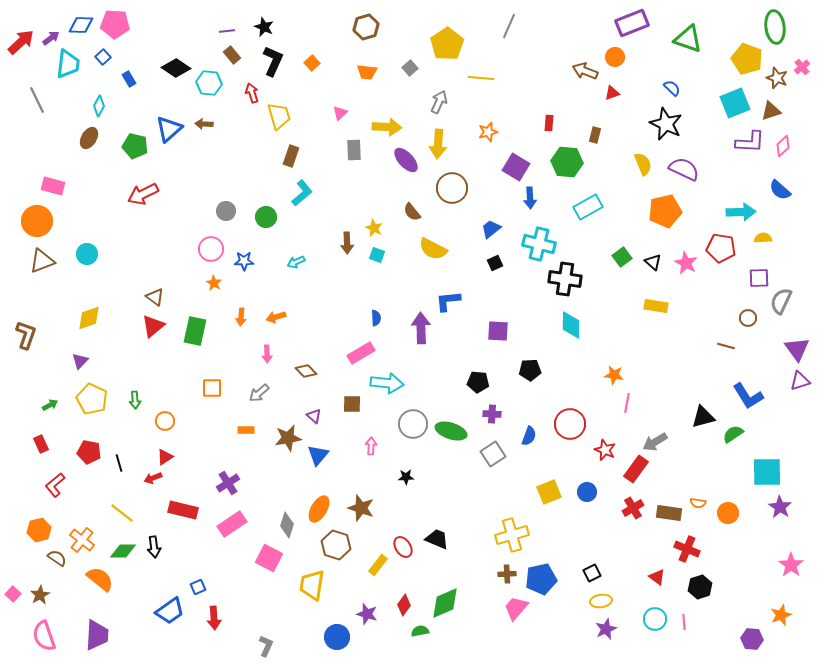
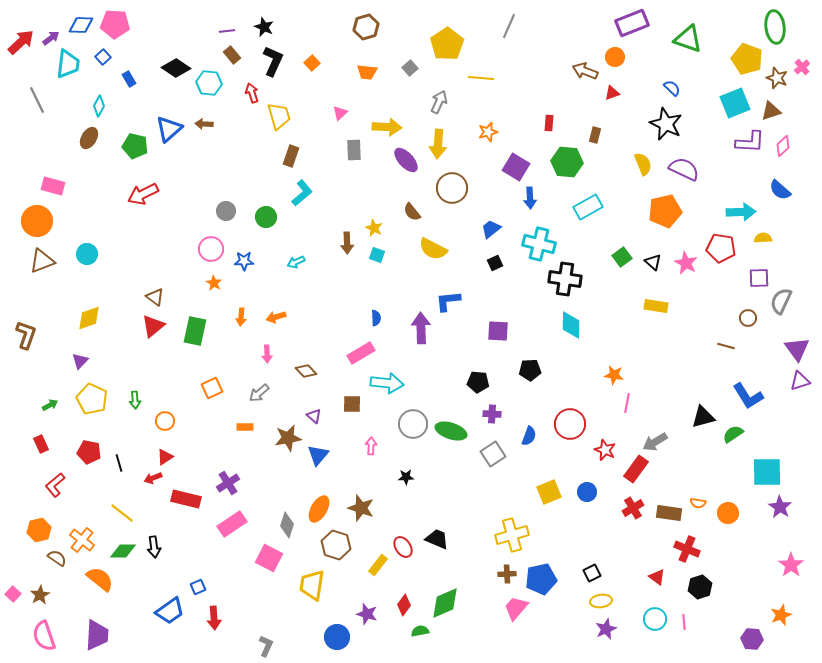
orange square at (212, 388): rotated 25 degrees counterclockwise
orange rectangle at (246, 430): moved 1 px left, 3 px up
red rectangle at (183, 510): moved 3 px right, 11 px up
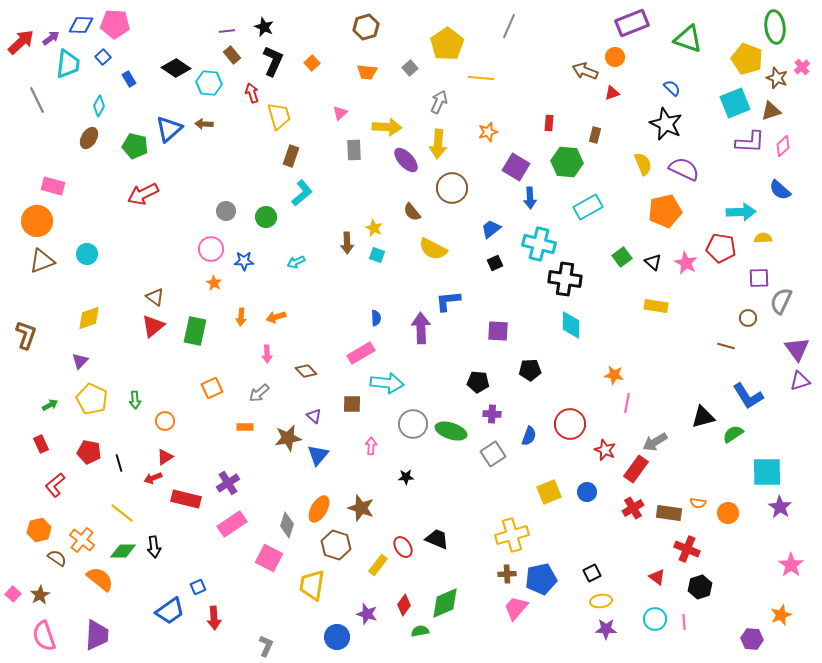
purple star at (606, 629): rotated 25 degrees clockwise
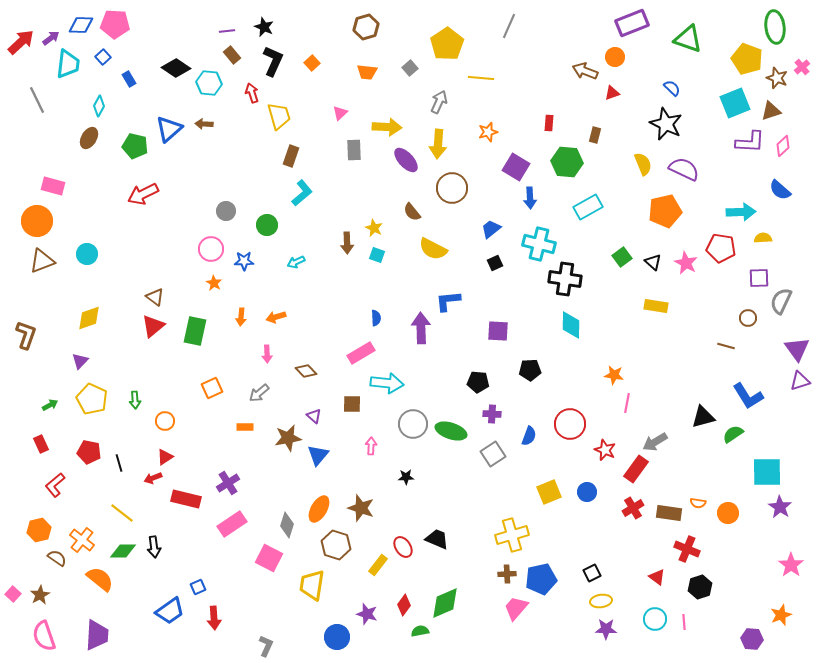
green circle at (266, 217): moved 1 px right, 8 px down
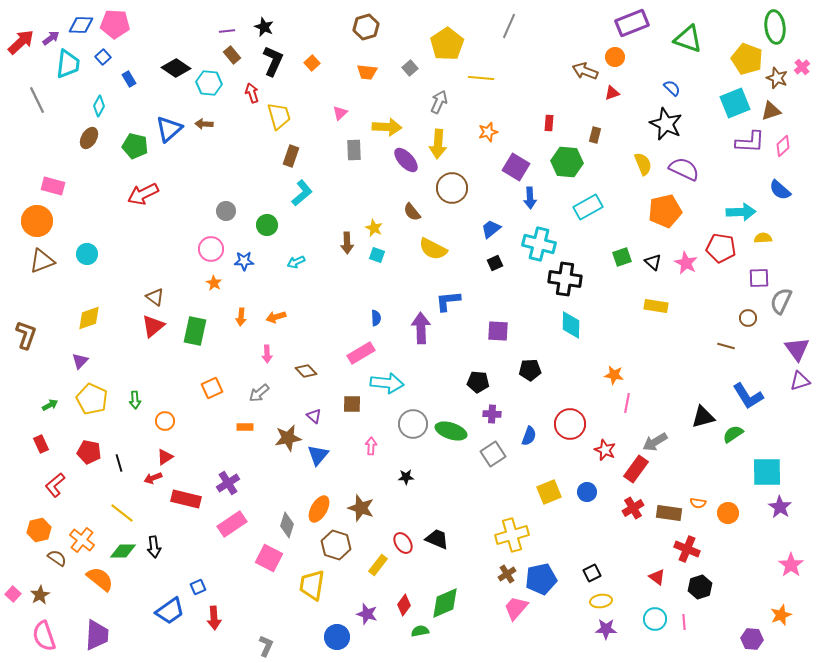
green square at (622, 257): rotated 18 degrees clockwise
red ellipse at (403, 547): moved 4 px up
brown cross at (507, 574): rotated 30 degrees counterclockwise
